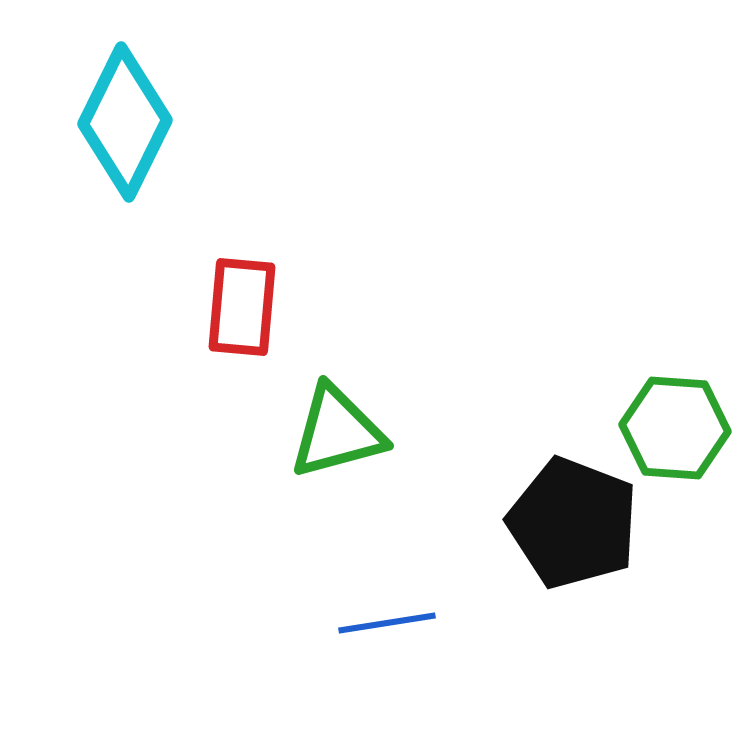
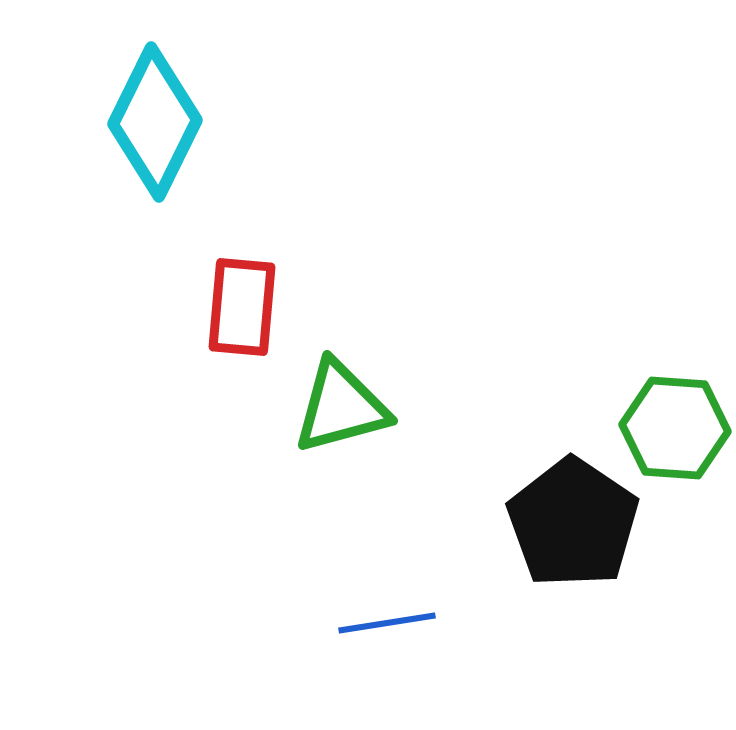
cyan diamond: moved 30 px right
green triangle: moved 4 px right, 25 px up
black pentagon: rotated 13 degrees clockwise
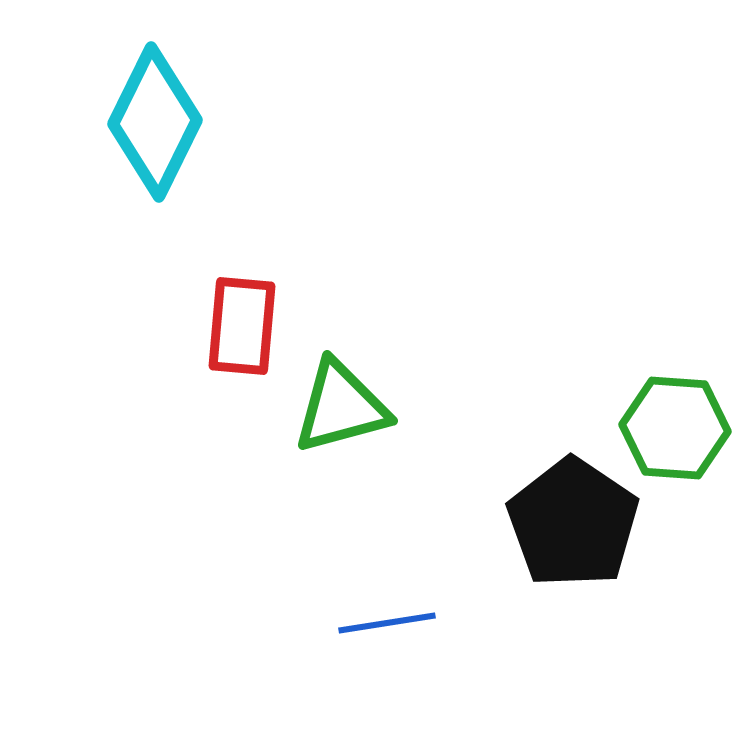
red rectangle: moved 19 px down
